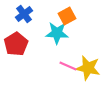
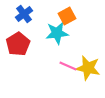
cyan star: rotated 10 degrees counterclockwise
red pentagon: moved 2 px right
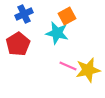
blue cross: rotated 12 degrees clockwise
cyan star: rotated 20 degrees clockwise
yellow star: moved 2 px down; rotated 25 degrees counterclockwise
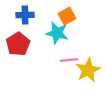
blue cross: moved 1 px right, 1 px down; rotated 24 degrees clockwise
pink line: moved 1 px right, 6 px up; rotated 30 degrees counterclockwise
yellow star: rotated 15 degrees counterclockwise
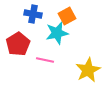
blue cross: moved 8 px right, 1 px up; rotated 12 degrees clockwise
cyan star: rotated 25 degrees counterclockwise
pink line: moved 24 px left; rotated 18 degrees clockwise
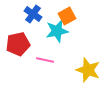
blue cross: rotated 24 degrees clockwise
cyan star: moved 2 px up
red pentagon: rotated 20 degrees clockwise
yellow star: rotated 25 degrees counterclockwise
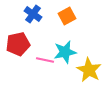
cyan star: moved 8 px right, 21 px down
yellow star: moved 1 px right; rotated 10 degrees clockwise
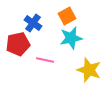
blue cross: moved 9 px down
cyan star: moved 6 px right, 14 px up
yellow star: rotated 10 degrees counterclockwise
